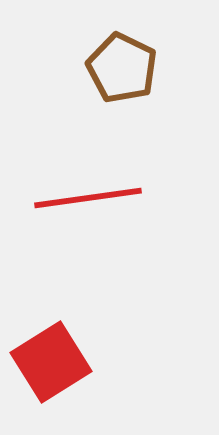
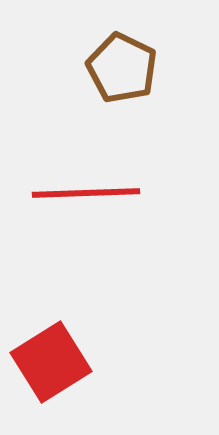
red line: moved 2 px left, 5 px up; rotated 6 degrees clockwise
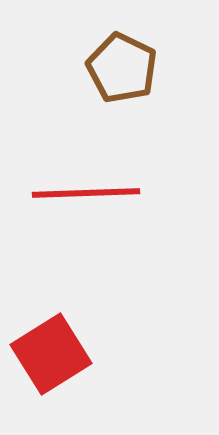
red square: moved 8 px up
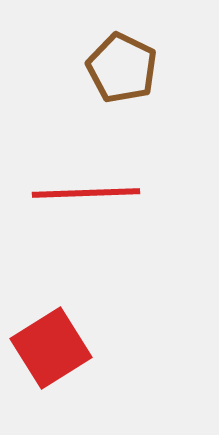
red square: moved 6 px up
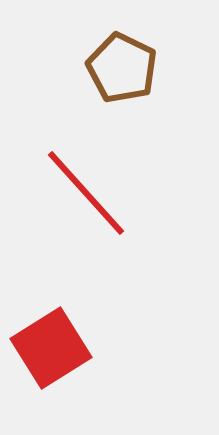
red line: rotated 50 degrees clockwise
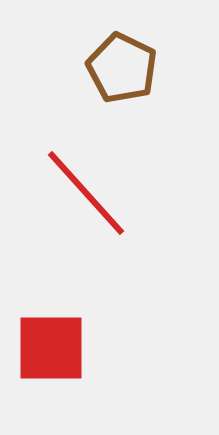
red square: rotated 32 degrees clockwise
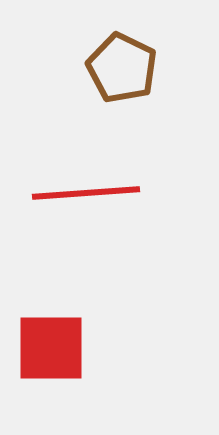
red line: rotated 52 degrees counterclockwise
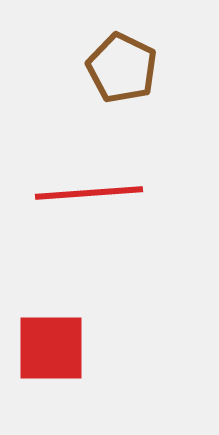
red line: moved 3 px right
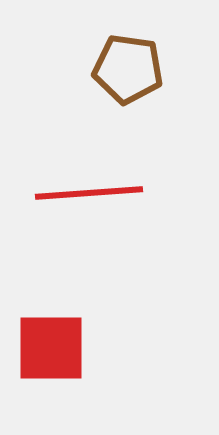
brown pentagon: moved 6 px right, 1 px down; rotated 18 degrees counterclockwise
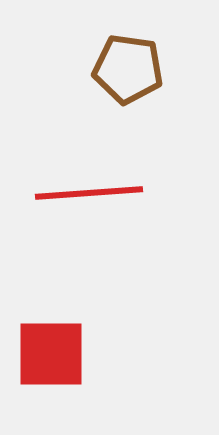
red square: moved 6 px down
